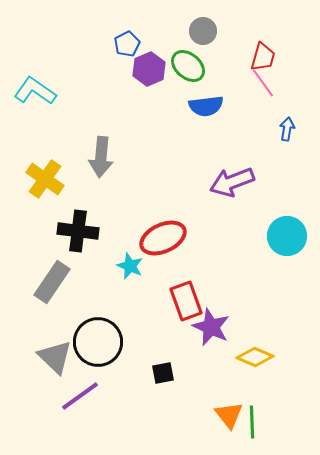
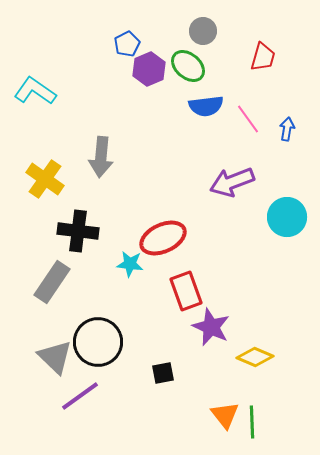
pink line: moved 15 px left, 36 px down
cyan circle: moved 19 px up
cyan star: moved 2 px up; rotated 16 degrees counterclockwise
red rectangle: moved 10 px up
orange triangle: moved 4 px left
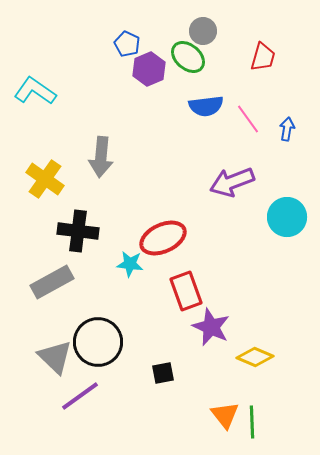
blue pentagon: rotated 20 degrees counterclockwise
green ellipse: moved 9 px up
gray rectangle: rotated 27 degrees clockwise
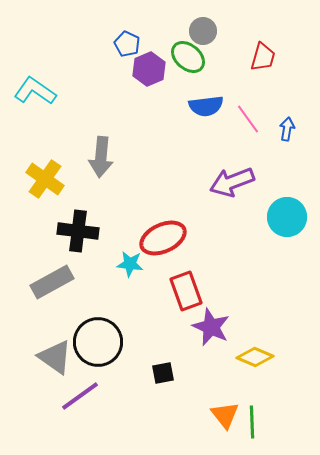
gray triangle: rotated 9 degrees counterclockwise
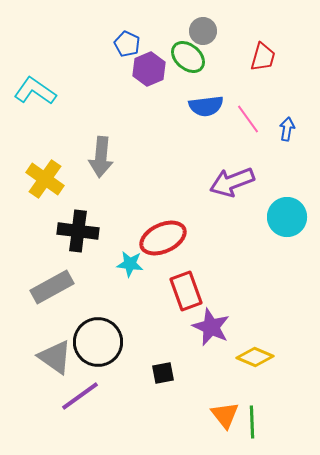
gray rectangle: moved 5 px down
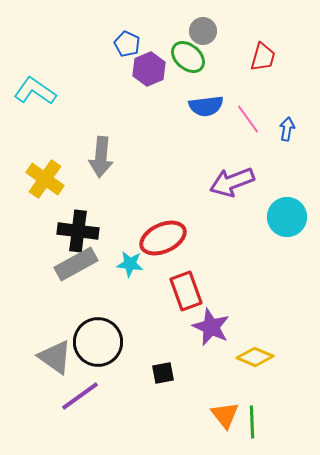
gray rectangle: moved 24 px right, 23 px up
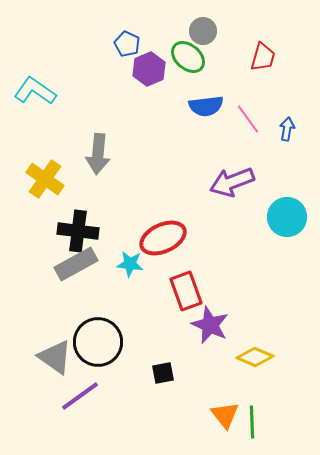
gray arrow: moved 3 px left, 3 px up
purple star: moved 1 px left, 2 px up
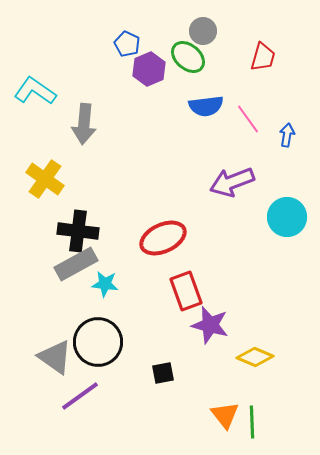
blue arrow: moved 6 px down
gray arrow: moved 14 px left, 30 px up
cyan star: moved 25 px left, 20 px down
purple star: rotated 9 degrees counterclockwise
